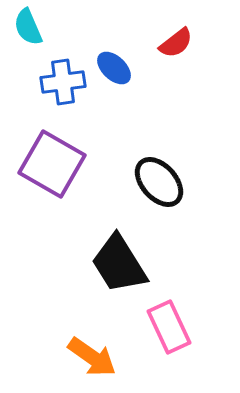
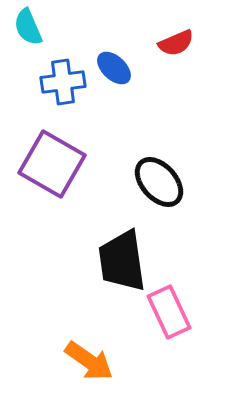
red semicircle: rotated 15 degrees clockwise
black trapezoid: moved 3 px right, 3 px up; rotated 24 degrees clockwise
pink rectangle: moved 15 px up
orange arrow: moved 3 px left, 4 px down
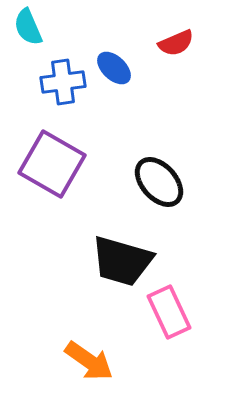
black trapezoid: rotated 66 degrees counterclockwise
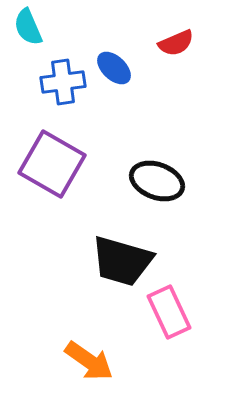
black ellipse: moved 2 px left, 1 px up; rotated 28 degrees counterclockwise
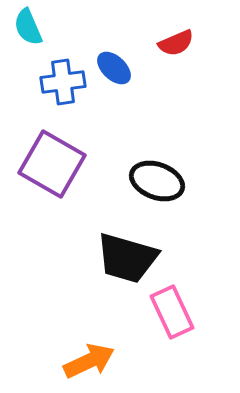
black trapezoid: moved 5 px right, 3 px up
pink rectangle: moved 3 px right
orange arrow: rotated 60 degrees counterclockwise
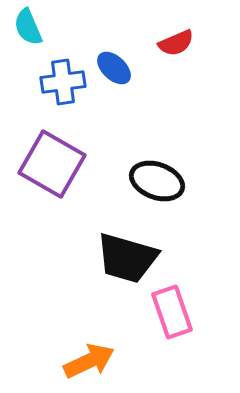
pink rectangle: rotated 6 degrees clockwise
